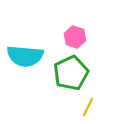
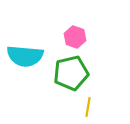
green pentagon: rotated 12 degrees clockwise
yellow line: rotated 18 degrees counterclockwise
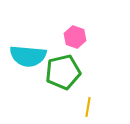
cyan semicircle: moved 3 px right
green pentagon: moved 8 px left, 1 px up
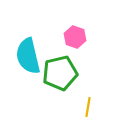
cyan semicircle: rotated 72 degrees clockwise
green pentagon: moved 3 px left, 1 px down
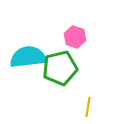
cyan semicircle: moved 1 px down; rotated 96 degrees clockwise
green pentagon: moved 5 px up
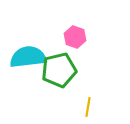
green pentagon: moved 1 px left, 2 px down
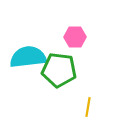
pink hexagon: rotated 20 degrees counterclockwise
green pentagon: rotated 20 degrees clockwise
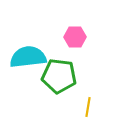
green pentagon: moved 6 px down
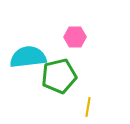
green pentagon: rotated 20 degrees counterclockwise
